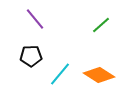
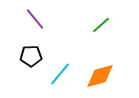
orange diamond: moved 1 px right, 1 px down; rotated 48 degrees counterclockwise
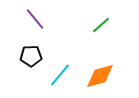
cyan line: moved 1 px down
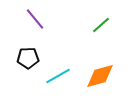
black pentagon: moved 3 px left, 2 px down
cyan line: moved 2 px left, 1 px down; rotated 20 degrees clockwise
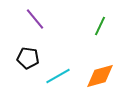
green line: moved 1 px left, 1 px down; rotated 24 degrees counterclockwise
black pentagon: rotated 10 degrees clockwise
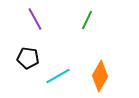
purple line: rotated 10 degrees clockwise
green line: moved 13 px left, 6 px up
orange diamond: rotated 44 degrees counterclockwise
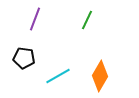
purple line: rotated 50 degrees clockwise
black pentagon: moved 4 px left
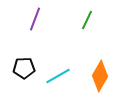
black pentagon: moved 10 px down; rotated 10 degrees counterclockwise
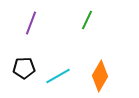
purple line: moved 4 px left, 4 px down
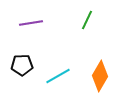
purple line: rotated 60 degrees clockwise
black pentagon: moved 2 px left, 3 px up
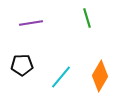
green line: moved 2 px up; rotated 42 degrees counterclockwise
cyan line: moved 3 px right, 1 px down; rotated 20 degrees counterclockwise
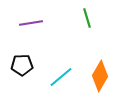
cyan line: rotated 10 degrees clockwise
